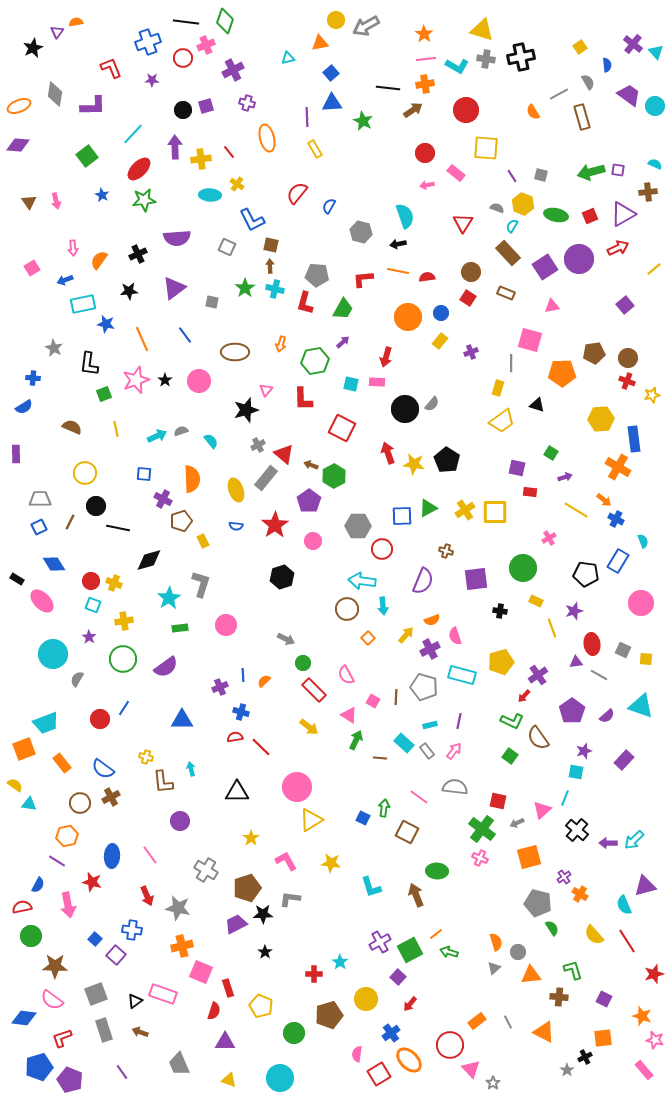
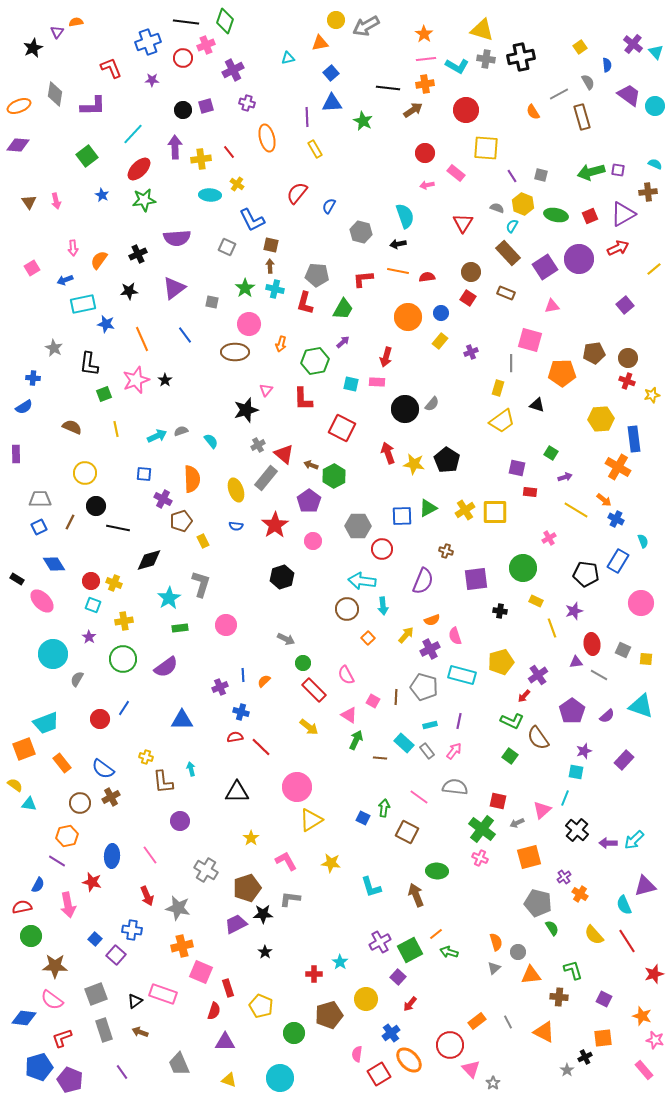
pink circle at (199, 381): moved 50 px right, 57 px up
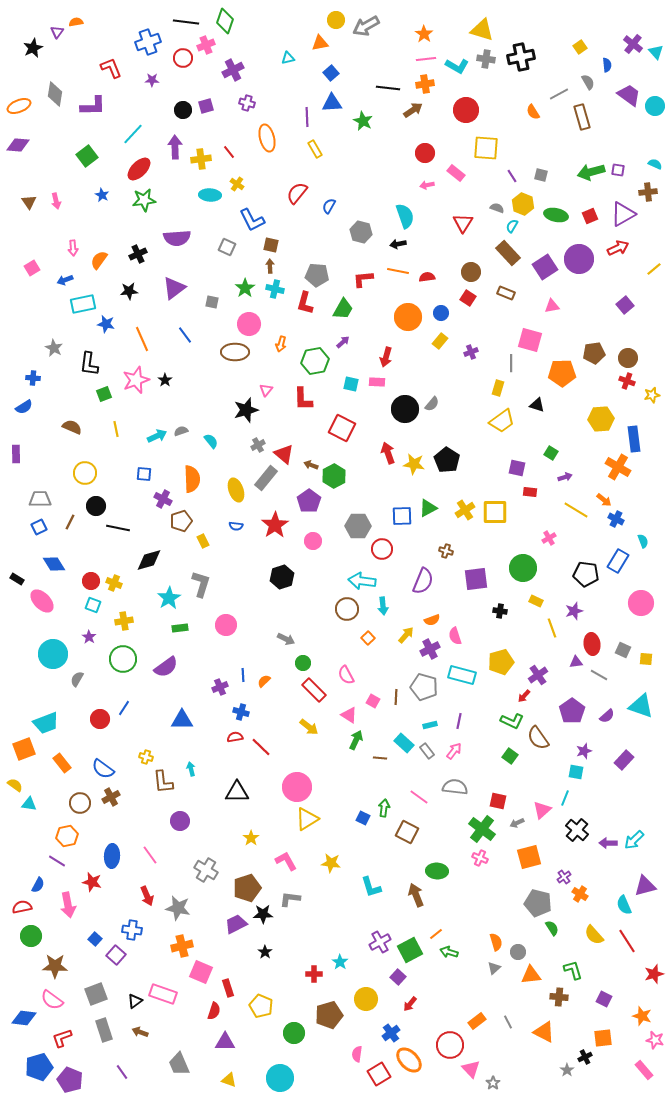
yellow triangle at (311, 820): moved 4 px left, 1 px up
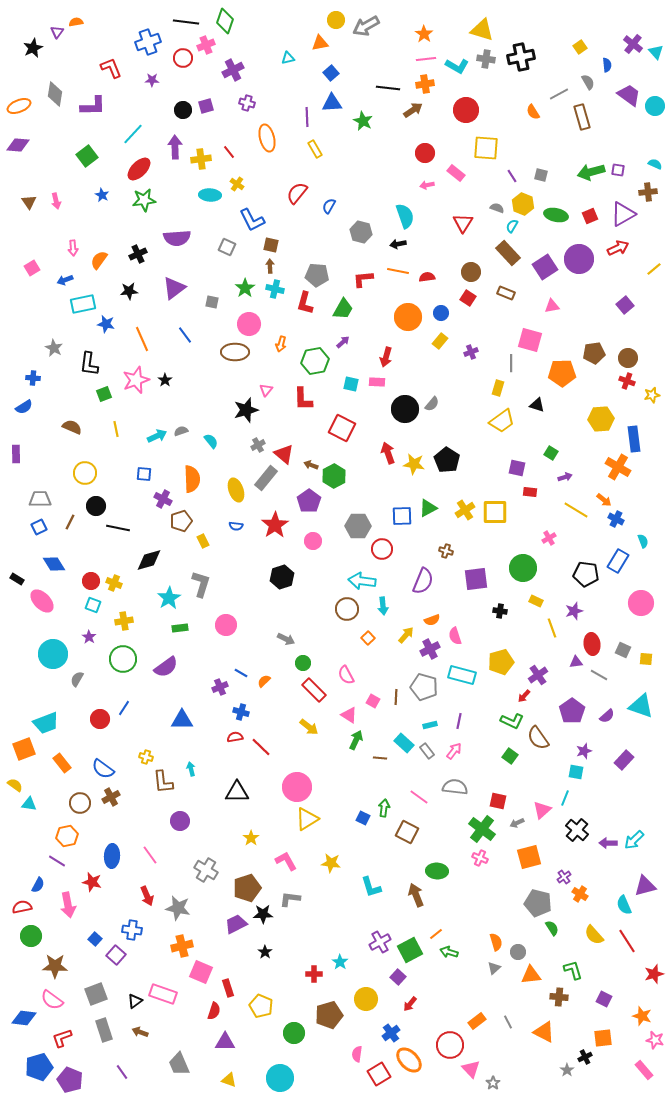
blue line at (243, 675): moved 2 px left, 2 px up; rotated 56 degrees counterclockwise
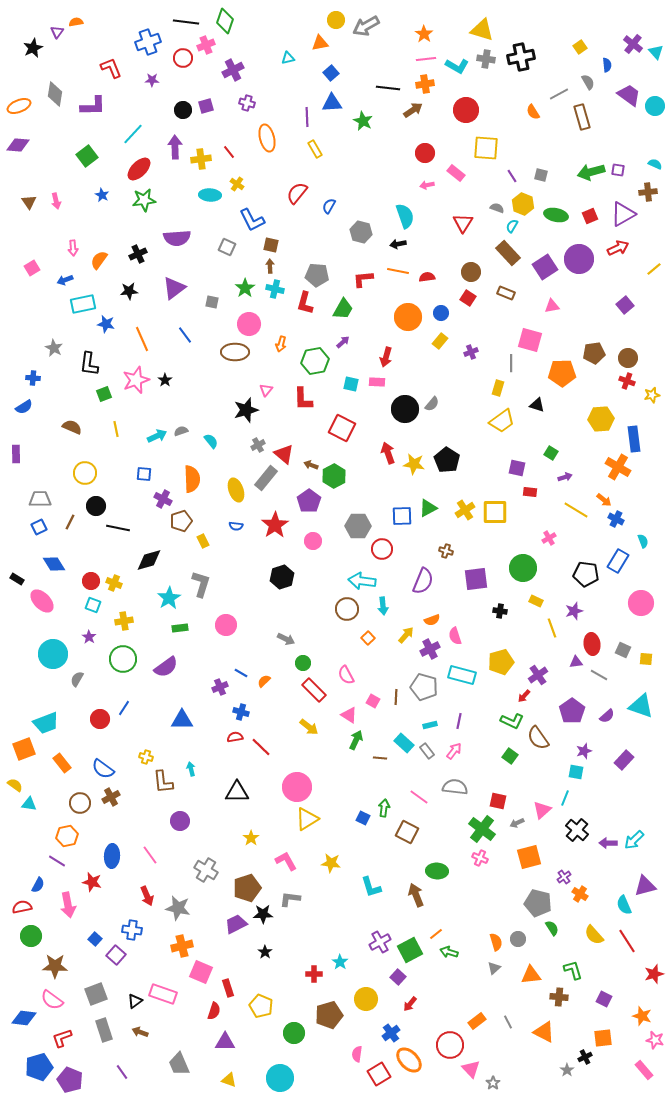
gray circle at (518, 952): moved 13 px up
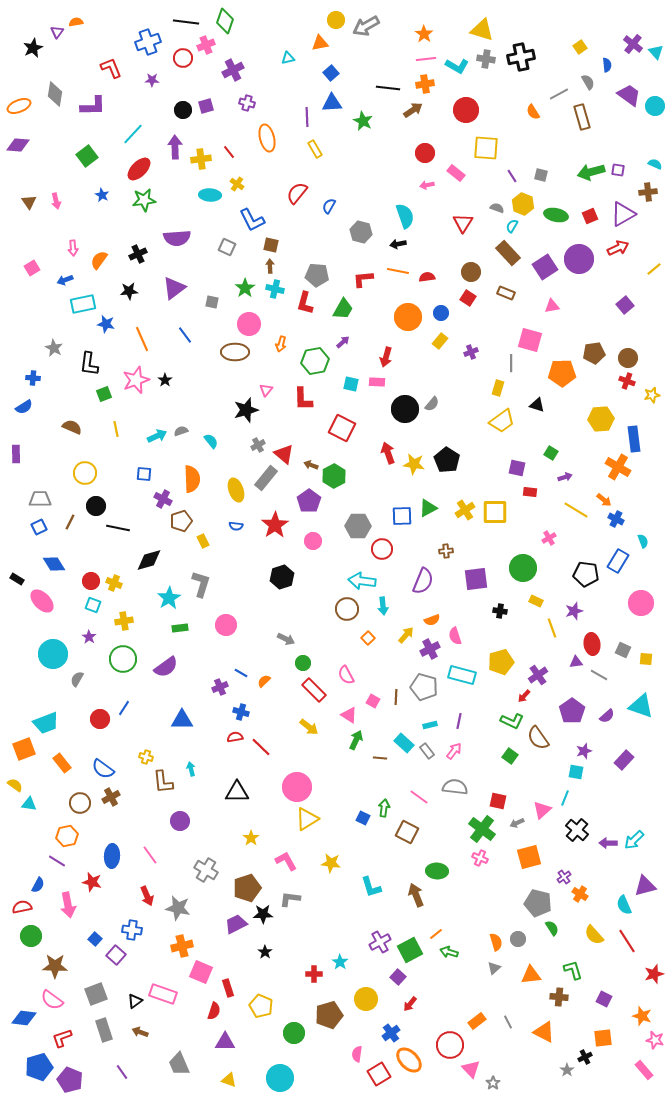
brown cross at (446, 551): rotated 24 degrees counterclockwise
